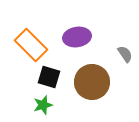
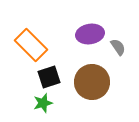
purple ellipse: moved 13 px right, 3 px up
gray semicircle: moved 7 px left, 7 px up
black square: rotated 35 degrees counterclockwise
green star: moved 2 px up
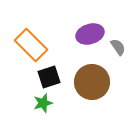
purple ellipse: rotated 8 degrees counterclockwise
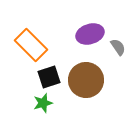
brown circle: moved 6 px left, 2 px up
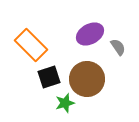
purple ellipse: rotated 12 degrees counterclockwise
brown circle: moved 1 px right, 1 px up
green star: moved 22 px right
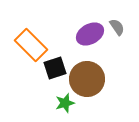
gray semicircle: moved 1 px left, 20 px up
black square: moved 6 px right, 9 px up
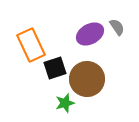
orange rectangle: rotated 20 degrees clockwise
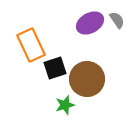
gray semicircle: moved 7 px up
purple ellipse: moved 11 px up
green star: moved 2 px down
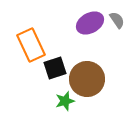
green star: moved 4 px up
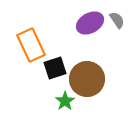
green star: rotated 18 degrees counterclockwise
